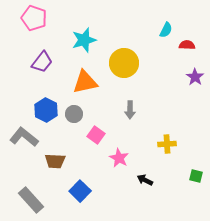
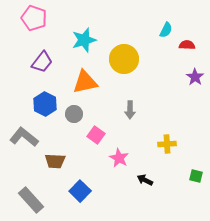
yellow circle: moved 4 px up
blue hexagon: moved 1 px left, 6 px up
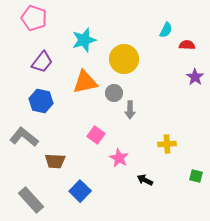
blue hexagon: moved 4 px left, 3 px up; rotated 15 degrees counterclockwise
gray circle: moved 40 px right, 21 px up
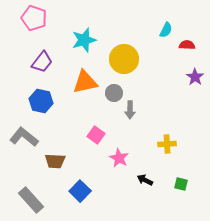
green square: moved 15 px left, 8 px down
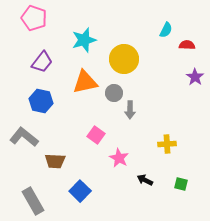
gray rectangle: moved 2 px right, 1 px down; rotated 12 degrees clockwise
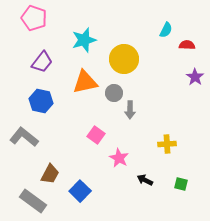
brown trapezoid: moved 5 px left, 13 px down; rotated 65 degrees counterclockwise
gray rectangle: rotated 24 degrees counterclockwise
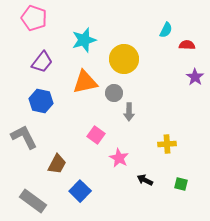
gray arrow: moved 1 px left, 2 px down
gray L-shape: rotated 24 degrees clockwise
brown trapezoid: moved 7 px right, 10 px up
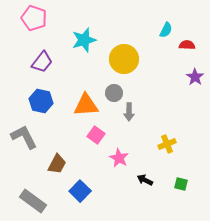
orange triangle: moved 1 px right, 23 px down; rotated 8 degrees clockwise
yellow cross: rotated 18 degrees counterclockwise
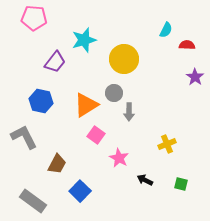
pink pentagon: rotated 15 degrees counterclockwise
purple trapezoid: moved 13 px right
orange triangle: rotated 28 degrees counterclockwise
